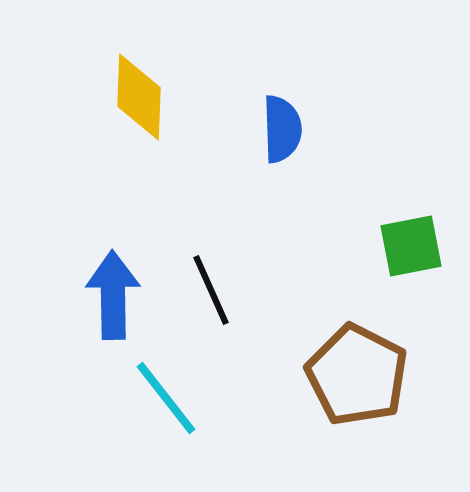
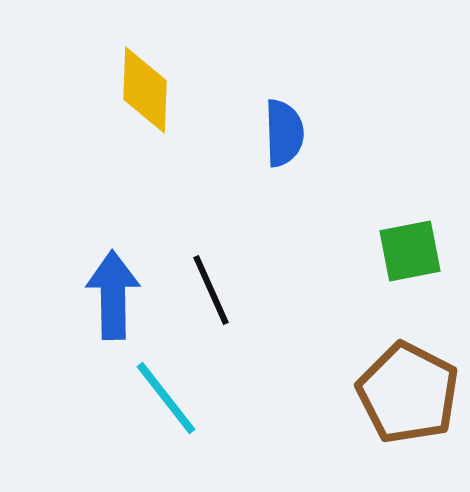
yellow diamond: moved 6 px right, 7 px up
blue semicircle: moved 2 px right, 4 px down
green square: moved 1 px left, 5 px down
brown pentagon: moved 51 px right, 18 px down
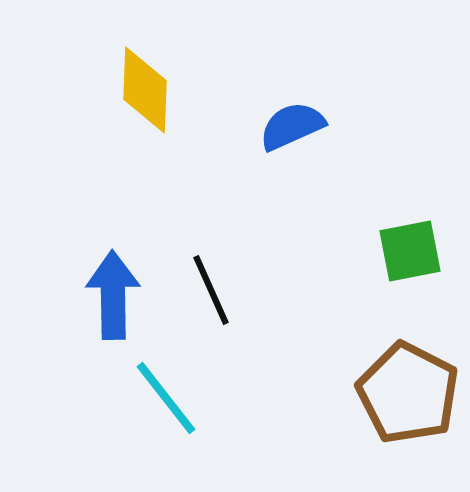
blue semicircle: moved 8 px right, 7 px up; rotated 112 degrees counterclockwise
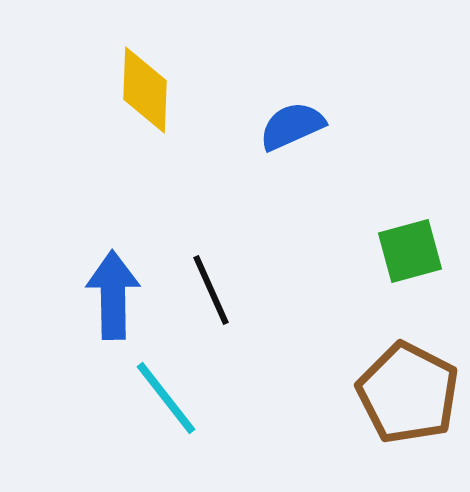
green square: rotated 4 degrees counterclockwise
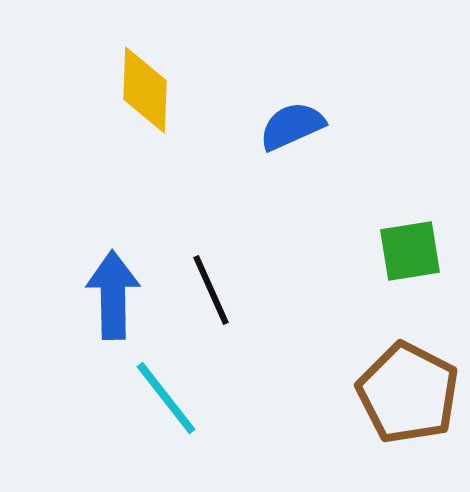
green square: rotated 6 degrees clockwise
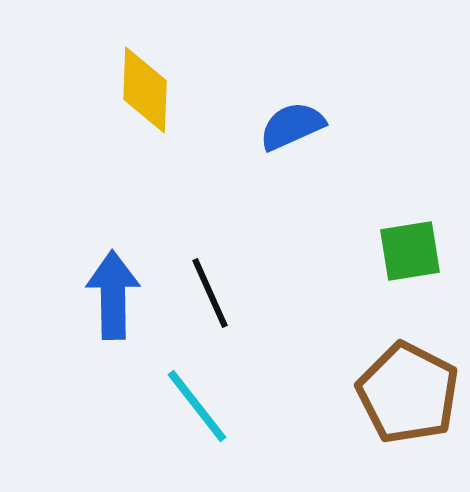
black line: moved 1 px left, 3 px down
cyan line: moved 31 px right, 8 px down
